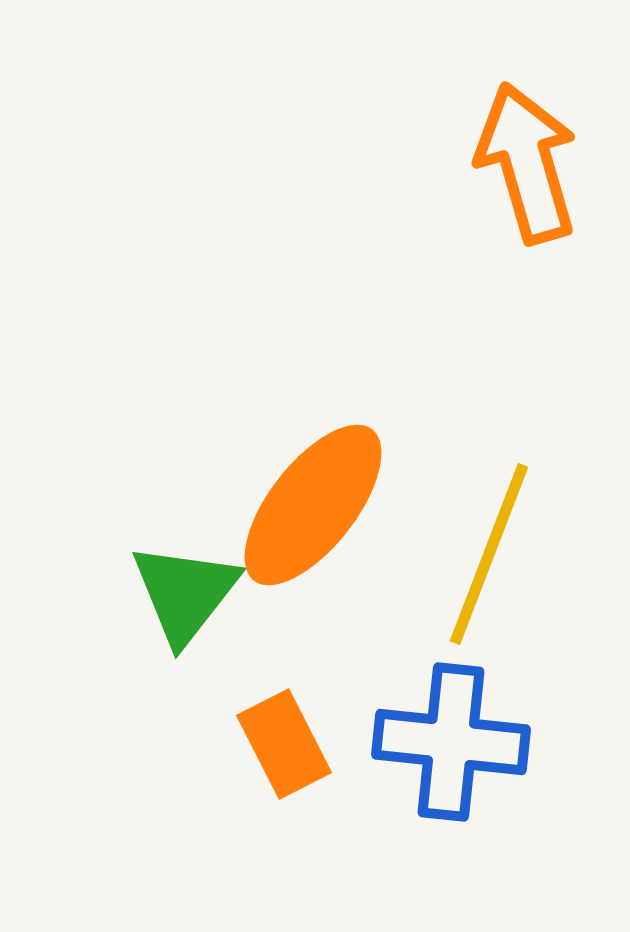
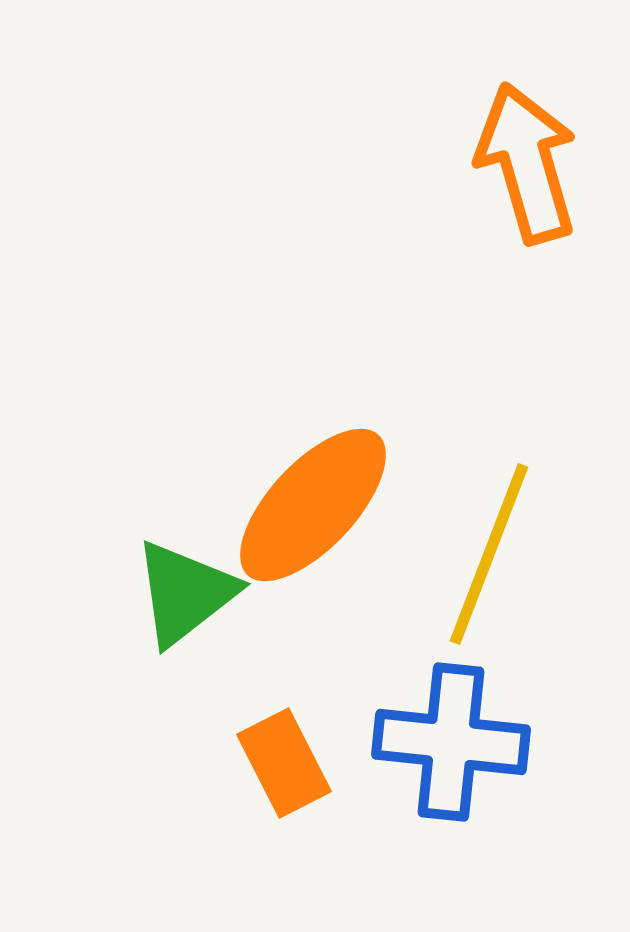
orange ellipse: rotated 5 degrees clockwise
green triangle: rotated 14 degrees clockwise
orange rectangle: moved 19 px down
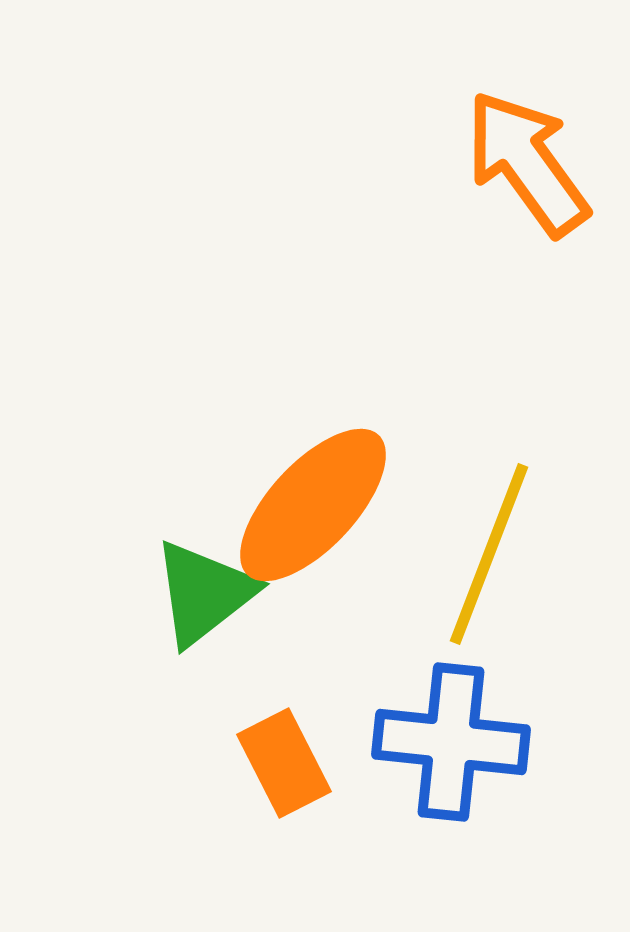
orange arrow: rotated 20 degrees counterclockwise
green triangle: moved 19 px right
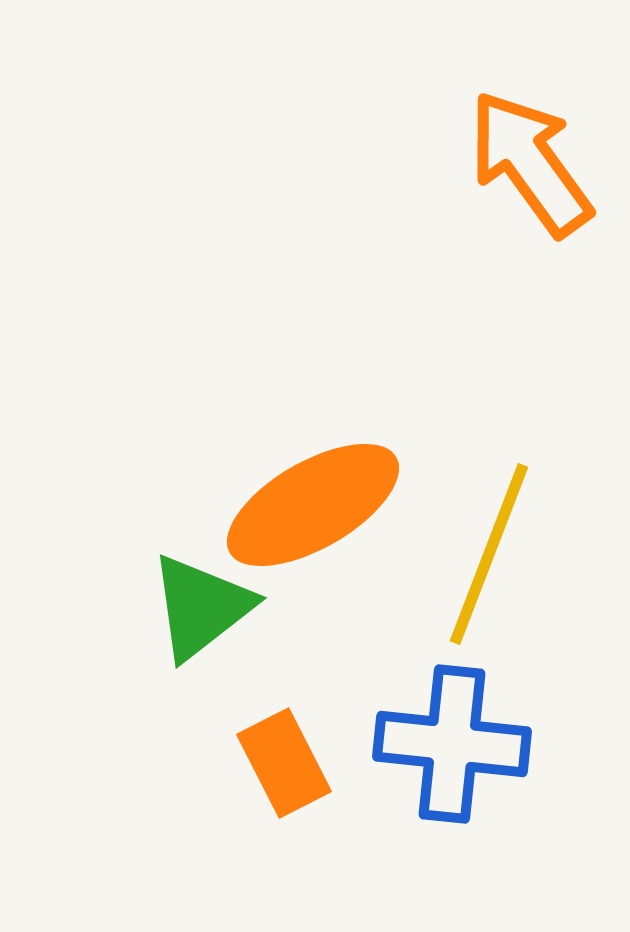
orange arrow: moved 3 px right
orange ellipse: rotated 17 degrees clockwise
green triangle: moved 3 px left, 14 px down
blue cross: moved 1 px right, 2 px down
